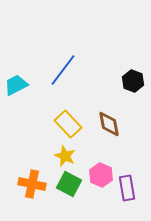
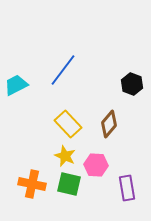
black hexagon: moved 1 px left, 3 px down
brown diamond: rotated 52 degrees clockwise
pink hexagon: moved 5 px left, 10 px up; rotated 20 degrees counterclockwise
green square: rotated 15 degrees counterclockwise
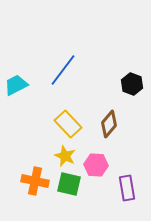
orange cross: moved 3 px right, 3 px up
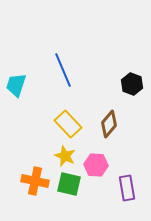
blue line: rotated 60 degrees counterclockwise
cyan trapezoid: rotated 45 degrees counterclockwise
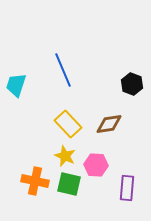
brown diamond: rotated 40 degrees clockwise
purple rectangle: rotated 15 degrees clockwise
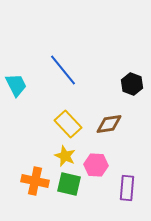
blue line: rotated 16 degrees counterclockwise
cyan trapezoid: rotated 135 degrees clockwise
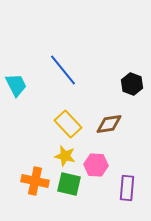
yellow star: rotated 10 degrees counterclockwise
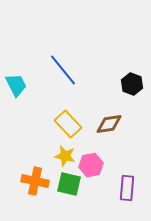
pink hexagon: moved 5 px left; rotated 15 degrees counterclockwise
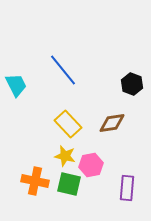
brown diamond: moved 3 px right, 1 px up
